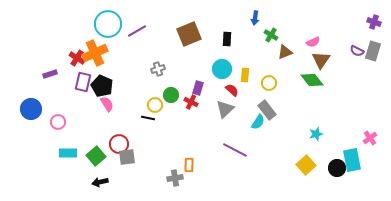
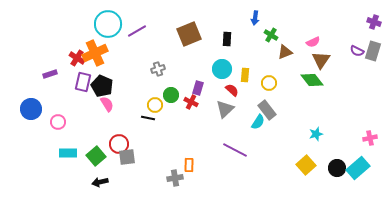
pink cross at (370, 138): rotated 24 degrees clockwise
cyan rectangle at (352, 160): moved 6 px right, 8 px down; rotated 60 degrees clockwise
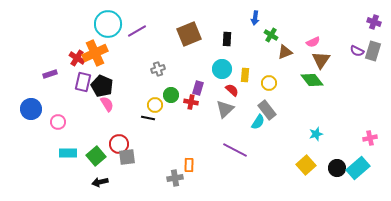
red cross at (191, 102): rotated 16 degrees counterclockwise
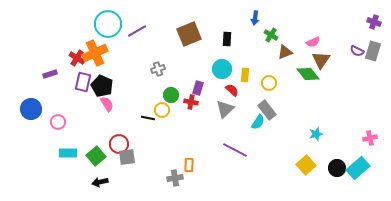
green diamond at (312, 80): moved 4 px left, 6 px up
yellow circle at (155, 105): moved 7 px right, 5 px down
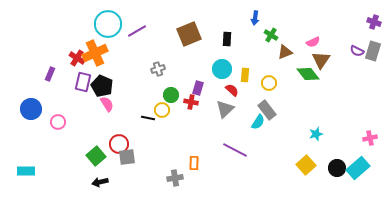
purple rectangle at (50, 74): rotated 48 degrees counterclockwise
cyan rectangle at (68, 153): moved 42 px left, 18 px down
orange rectangle at (189, 165): moved 5 px right, 2 px up
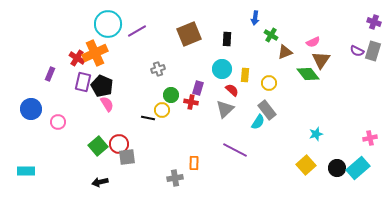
green square at (96, 156): moved 2 px right, 10 px up
